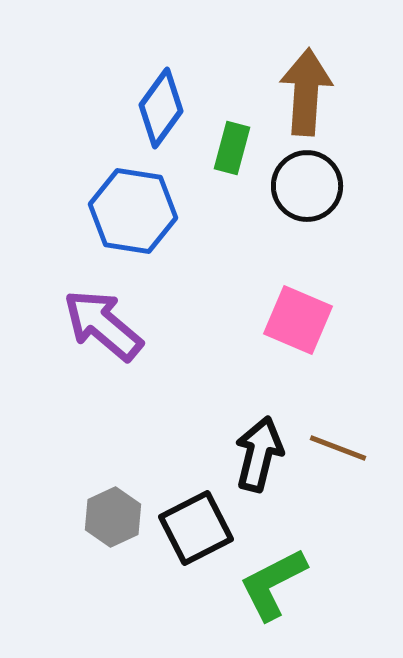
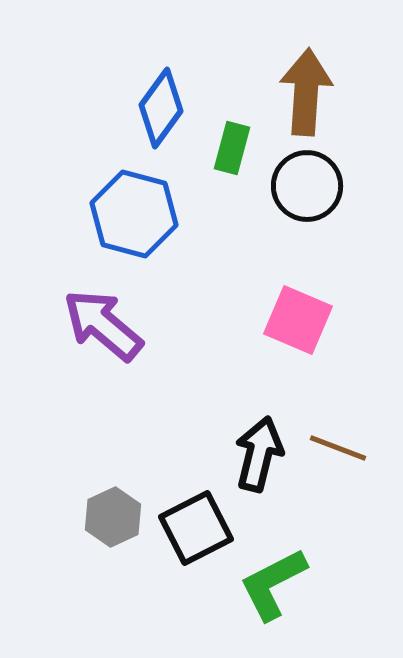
blue hexagon: moved 1 px right, 3 px down; rotated 6 degrees clockwise
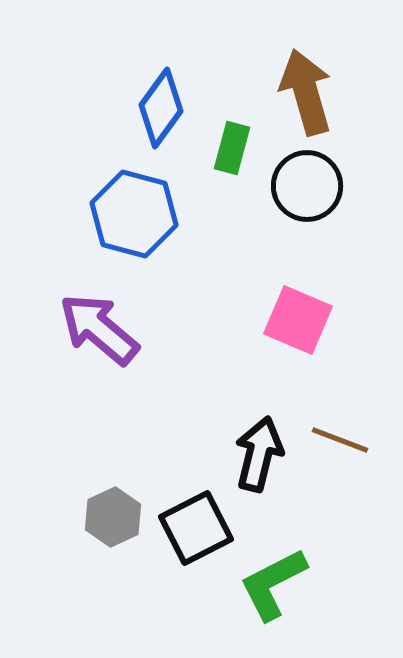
brown arrow: rotated 20 degrees counterclockwise
purple arrow: moved 4 px left, 4 px down
brown line: moved 2 px right, 8 px up
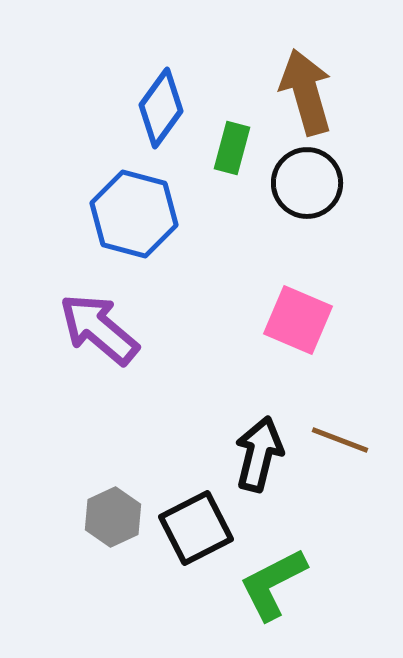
black circle: moved 3 px up
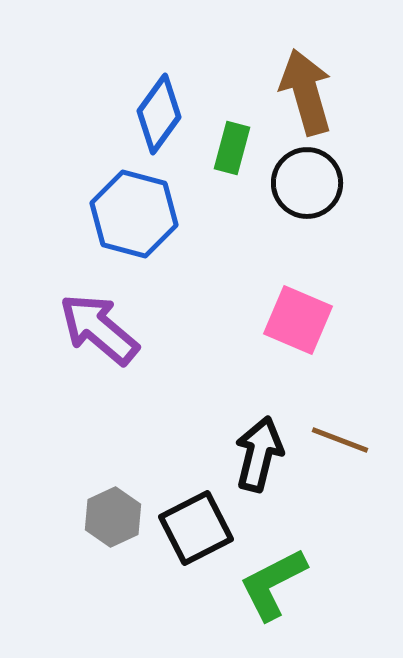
blue diamond: moved 2 px left, 6 px down
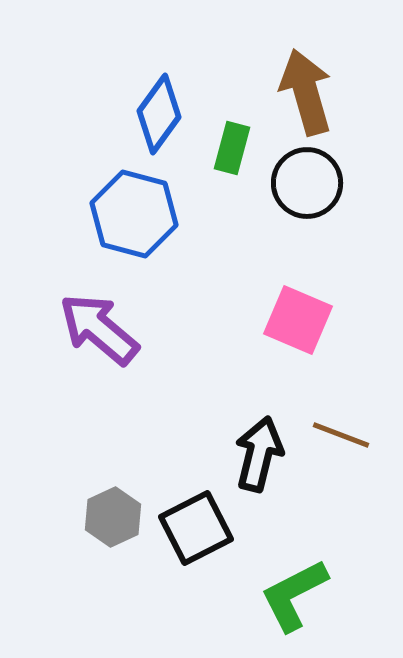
brown line: moved 1 px right, 5 px up
green L-shape: moved 21 px right, 11 px down
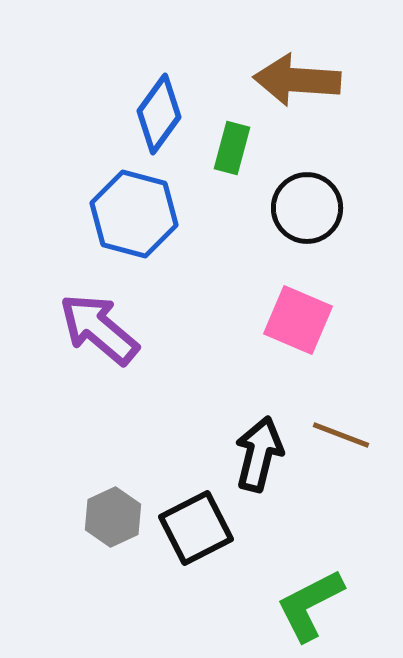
brown arrow: moved 9 px left, 12 px up; rotated 70 degrees counterclockwise
black circle: moved 25 px down
green L-shape: moved 16 px right, 10 px down
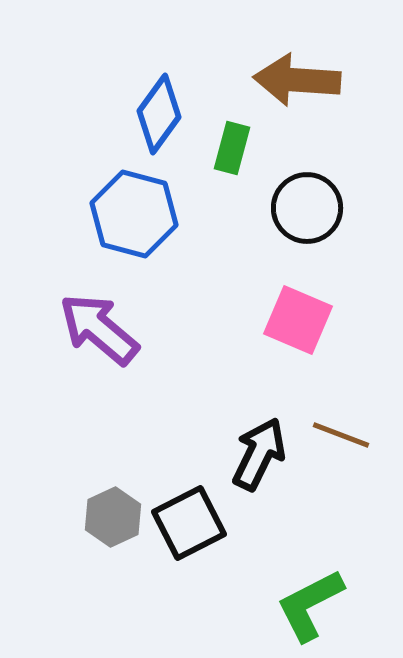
black arrow: rotated 12 degrees clockwise
black square: moved 7 px left, 5 px up
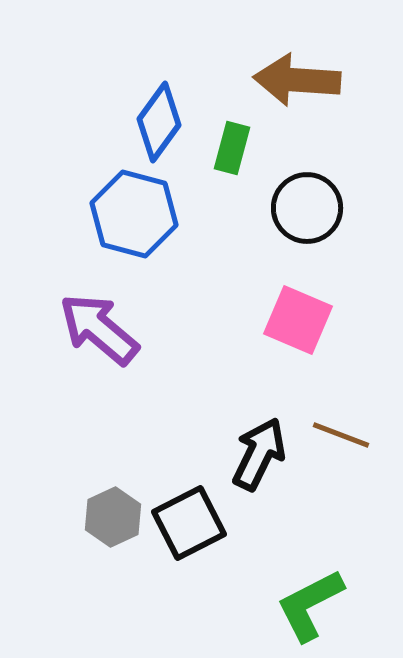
blue diamond: moved 8 px down
